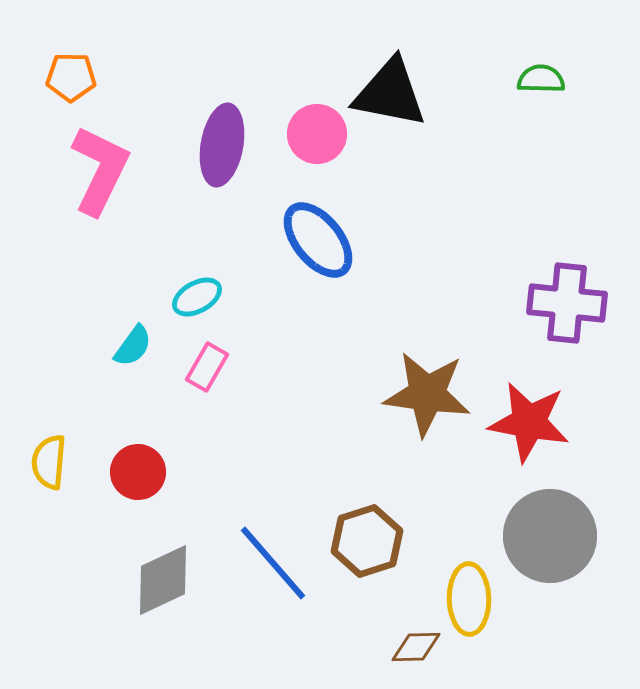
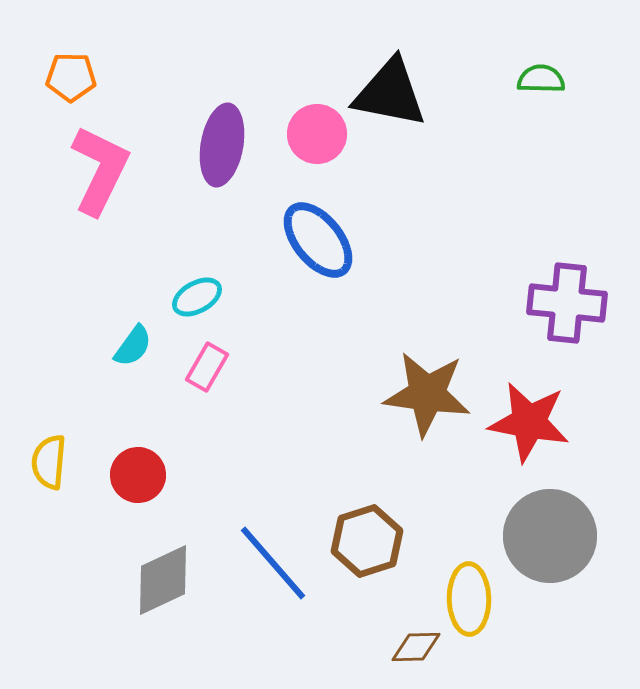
red circle: moved 3 px down
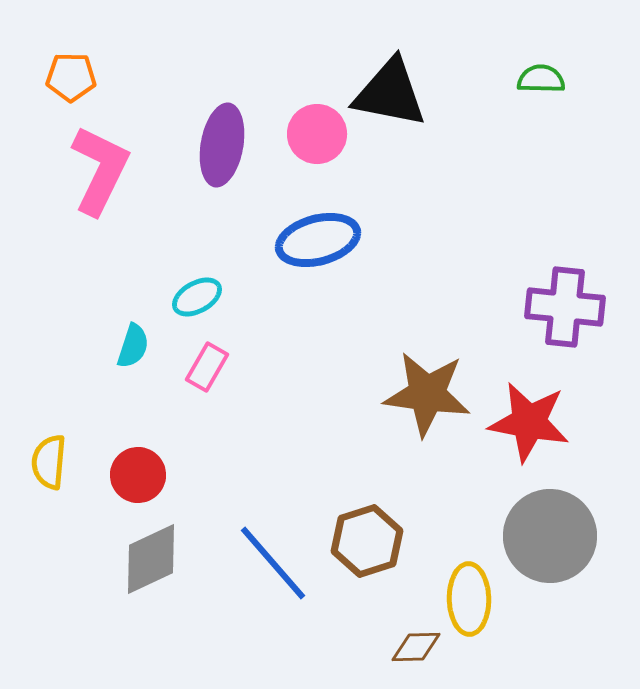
blue ellipse: rotated 66 degrees counterclockwise
purple cross: moved 2 px left, 4 px down
cyan semicircle: rotated 18 degrees counterclockwise
gray diamond: moved 12 px left, 21 px up
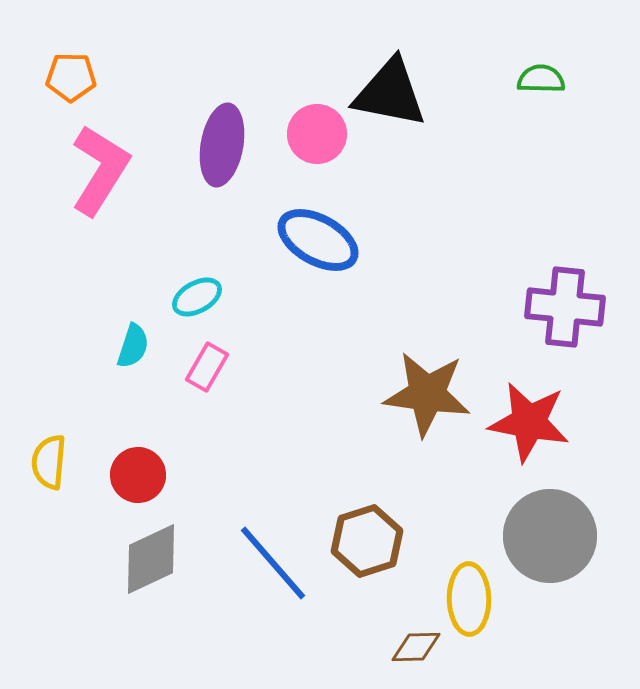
pink L-shape: rotated 6 degrees clockwise
blue ellipse: rotated 44 degrees clockwise
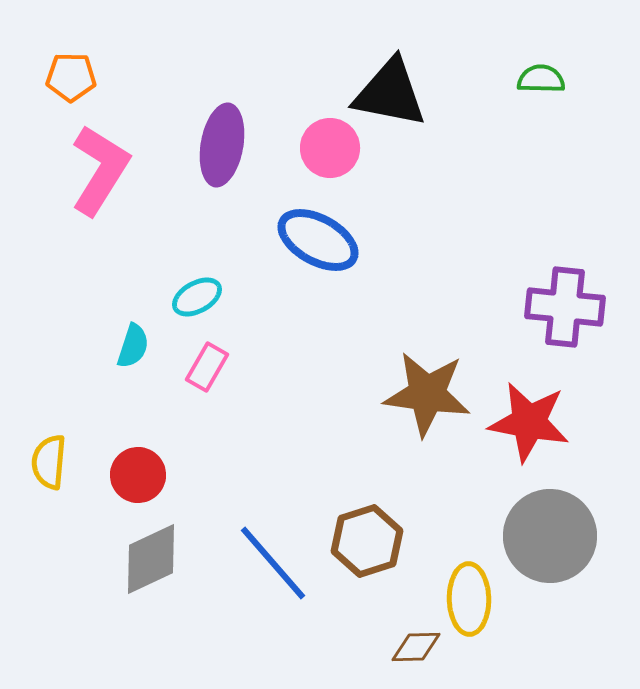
pink circle: moved 13 px right, 14 px down
